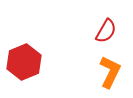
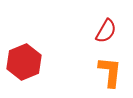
orange L-shape: rotated 20 degrees counterclockwise
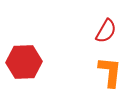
red hexagon: rotated 20 degrees clockwise
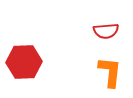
red semicircle: rotated 55 degrees clockwise
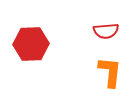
red hexagon: moved 7 px right, 18 px up
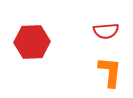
red hexagon: moved 1 px right, 2 px up
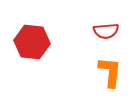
red hexagon: rotated 8 degrees clockwise
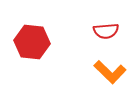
orange L-shape: rotated 128 degrees clockwise
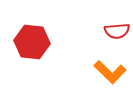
red semicircle: moved 11 px right
